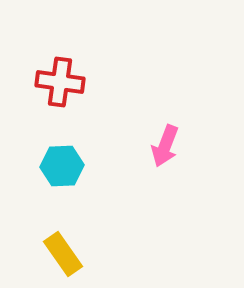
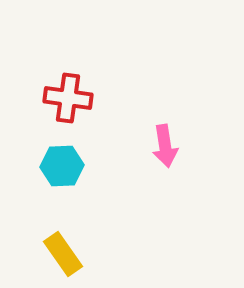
red cross: moved 8 px right, 16 px down
pink arrow: rotated 30 degrees counterclockwise
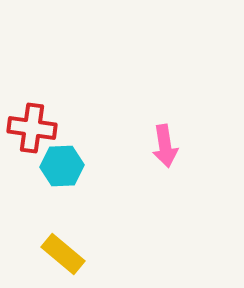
red cross: moved 36 px left, 30 px down
yellow rectangle: rotated 15 degrees counterclockwise
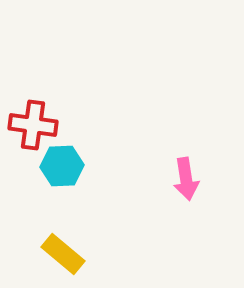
red cross: moved 1 px right, 3 px up
pink arrow: moved 21 px right, 33 px down
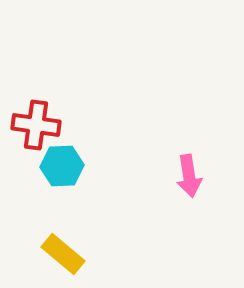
red cross: moved 3 px right
pink arrow: moved 3 px right, 3 px up
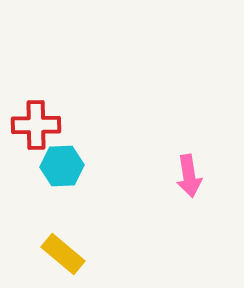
red cross: rotated 9 degrees counterclockwise
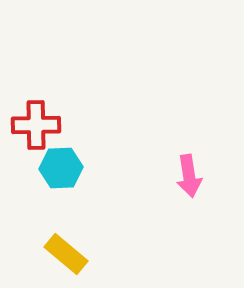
cyan hexagon: moved 1 px left, 2 px down
yellow rectangle: moved 3 px right
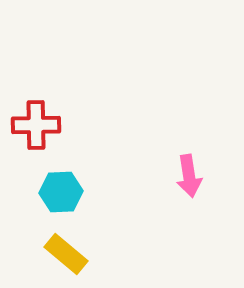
cyan hexagon: moved 24 px down
